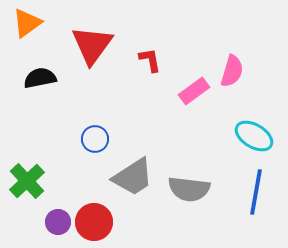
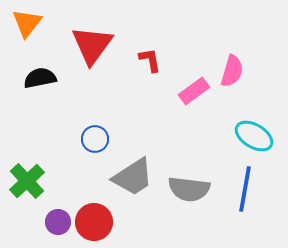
orange triangle: rotated 16 degrees counterclockwise
blue line: moved 11 px left, 3 px up
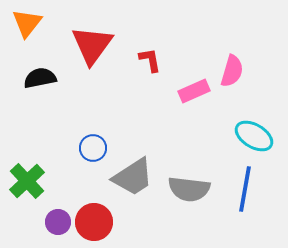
pink rectangle: rotated 12 degrees clockwise
blue circle: moved 2 px left, 9 px down
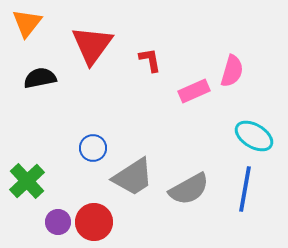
gray semicircle: rotated 36 degrees counterclockwise
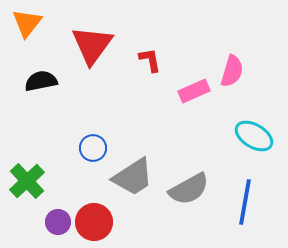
black semicircle: moved 1 px right, 3 px down
blue line: moved 13 px down
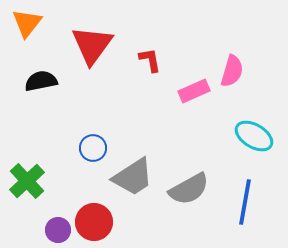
purple circle: moved 8 px down
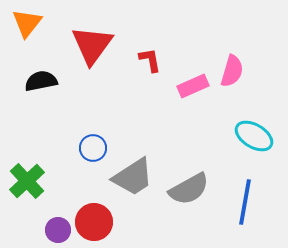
pink rectangle: moved 1 px left, 5 px up
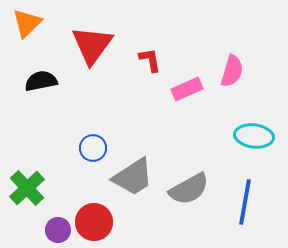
orange triangle: rotated 8 degrees clockwise
pink rectangle: moved 6 px left, 3 px down
cyan ellipse: rotated 24 degrees counterclockwise
green cross: moved 7 px down
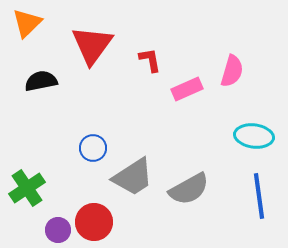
green cross: rotated 9 degrees clockwise
blue line: moved 14 px right, 6 px up; rotated 18 degrees counterclockwise
